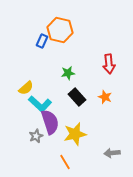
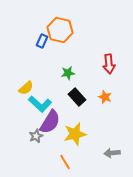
purple semicircle: rotated 50 degrees clockwise
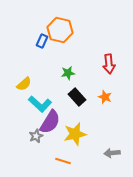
yellow semicircle: moved 2 px left, 4 px up
orange line: moved 2 px left, 1 px up; rotated 42 degrees counterclockwise
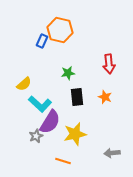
black rectangle: rotated 36 degrees clockwise
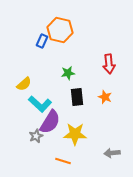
yellow star: rotated 15 degrees clockwise
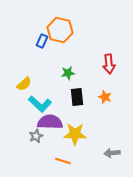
purple semicircle: rotated 120 degrees counterclockwise
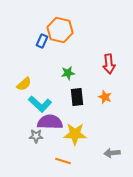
gray star: rotated 24 degrees clockwise
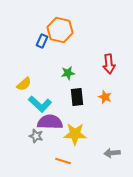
gray star: rotated 16 degrees clockwise
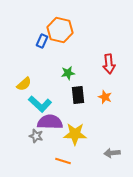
black rectangle: moved 1 px right, 2 px up
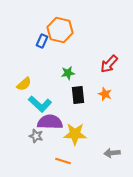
red arrow: rotated 48 degrees clockwise
orange star: moved 3 px up
